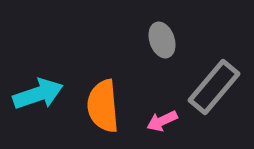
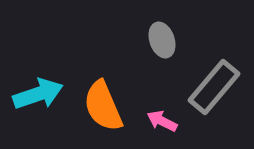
orange semicircle: rotated 18 degrees counterclockwise
pink arrow: rotated 52 degrees clockwise
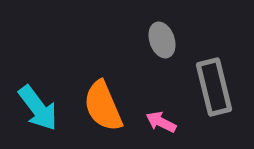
gray rectangle: rotated 54 degrees counterclockwise
cyan arrow: moved 14 px down; rotated 72 degrees clockwise
pink arrow: moved 1 px left, 1 px down
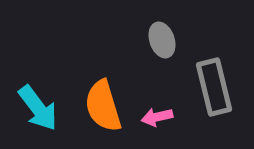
orange semicircle: rotated 6 degrees clockwise
pink arrow: moved 4 px left, 5 px up; rotated 40 degrees counterclockwise
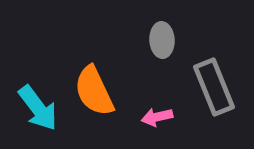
gray ellipse: rotated 16 degrees clockwise
gray rectangle: rotated 8 degrees counterclockwise
orange semicircle: moved 9 px left, 15 px up; rotated 8 degrees counterclockwise
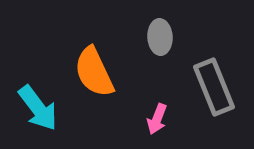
gray ellipse: moved 2 px left, 3 px up
orange semicircle: moved 19 px up
pink arrow: moved 2 px down; rotated 56 degrees counterclockwise
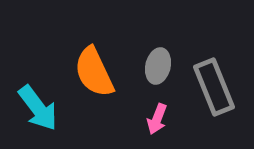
gray ellipse: moved 2 px left, 29 px down; rotated 16 degrees clockwise
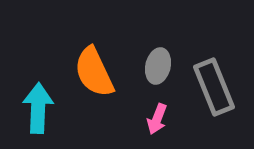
cyan arrow: rotated 141 degrees counterclockwise
